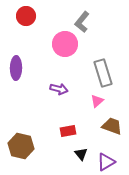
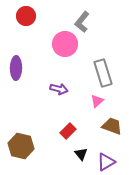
red rectangle: rotated 35 degrees counterclockwise
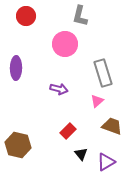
gray L-shape: moved 2 px left, 6 px up; rotated 25 degrees counterclockwise
brown hexagon: moved 3 px left, 1 px up
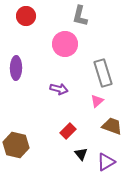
brown hexagon: moved 2 px left
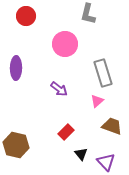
gray L-shape: moved 8 px right, 2 px up
purple arrow: rotated 24 degrees clockwise
red rectangle: moved 2 px left, 1 px down
purple triangle: rotated 42 degrees counterclockwise
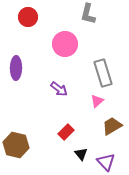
red circle: moved 2 px right, 1 px down
brown trapezoid: rotated 50 degrees counterclockwise
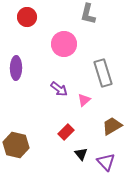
red circle: moved 1 px left
pink circle: moved 1 px left
pink triangle: moved 13 px left, 1 px up
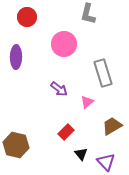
purple ellipse: moved 11 px up
pink triangle: moved 3 px right, 2 px down
